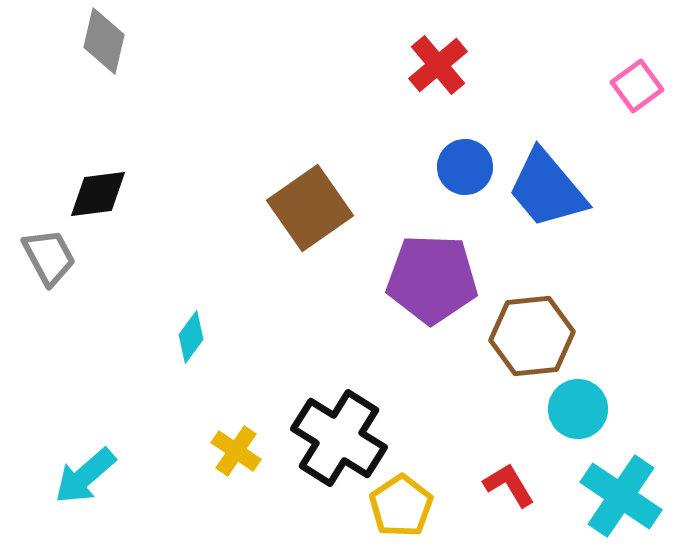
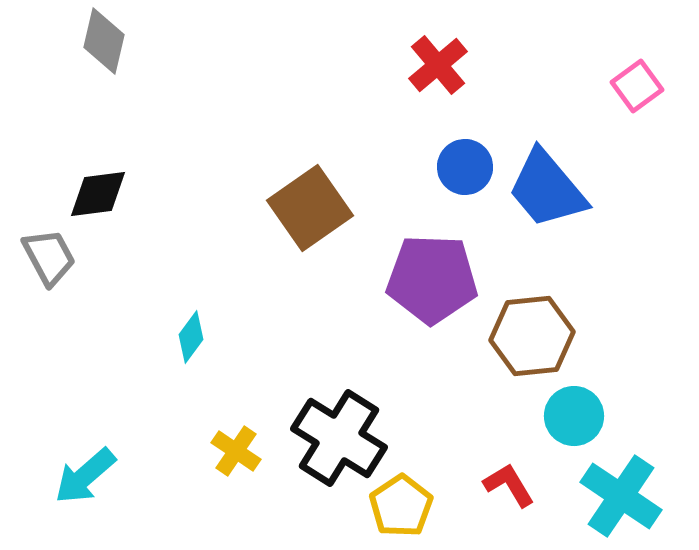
cyan circle: moved 4 px left, 7 px down
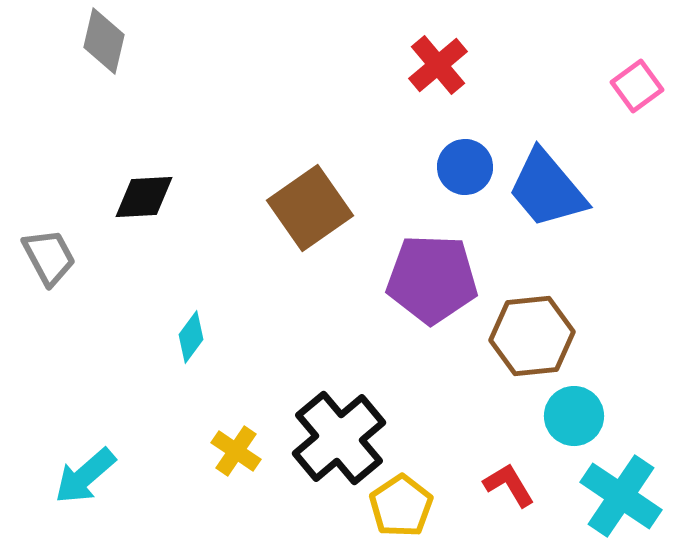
black diamond: moved 46 px right, 3 px down; rotated 4 degrees clockwise
black cross: rotated 18 degrees clockwise
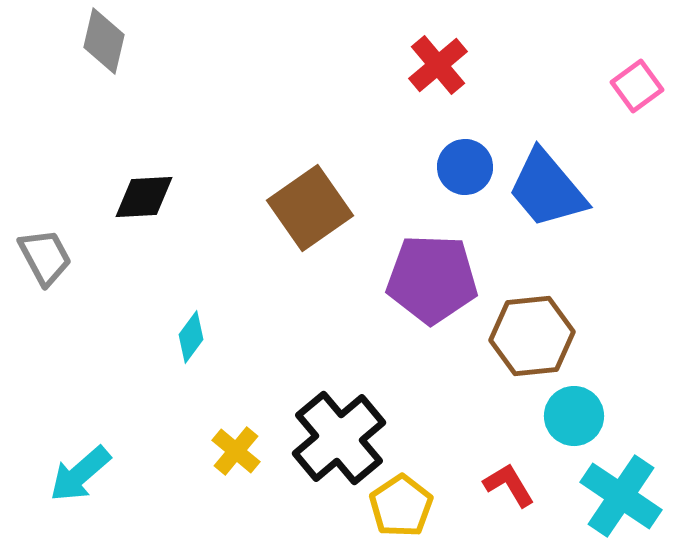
gray trapezoid: moved 4 px left
yellow cross: rotated 6 degrees clockwise
cyan arrow: moved 5 px left, 2 px up
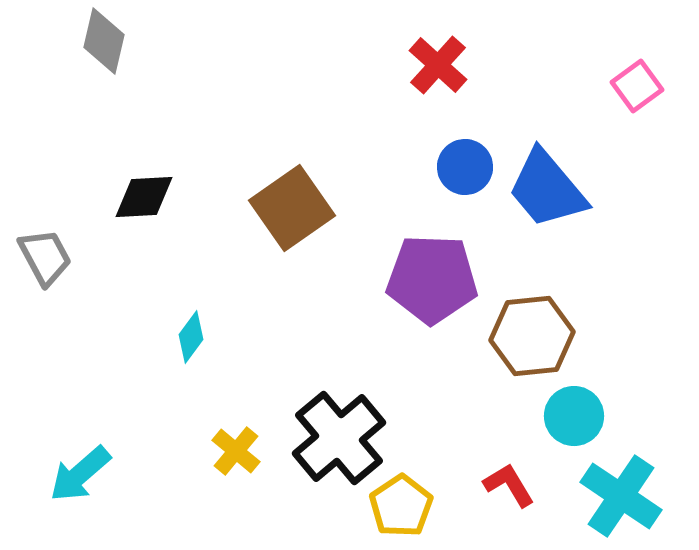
red cross: rotated 8 degrees counterclockwise
brown square: moved 18 px left
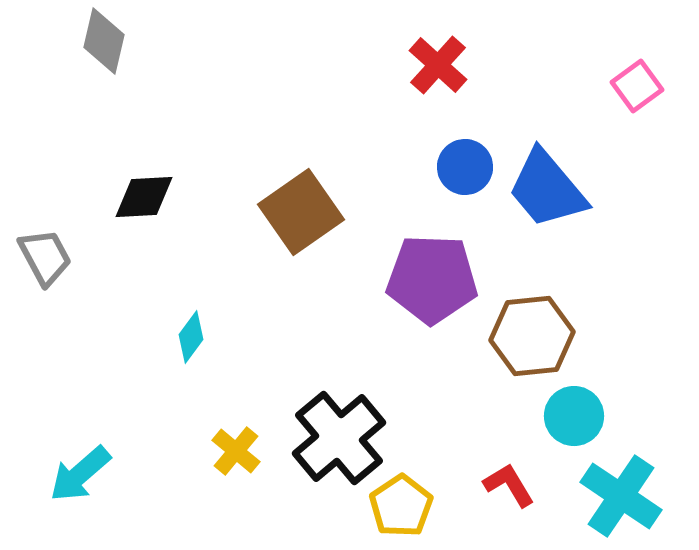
brown square: moved 9 px right, 4 px down
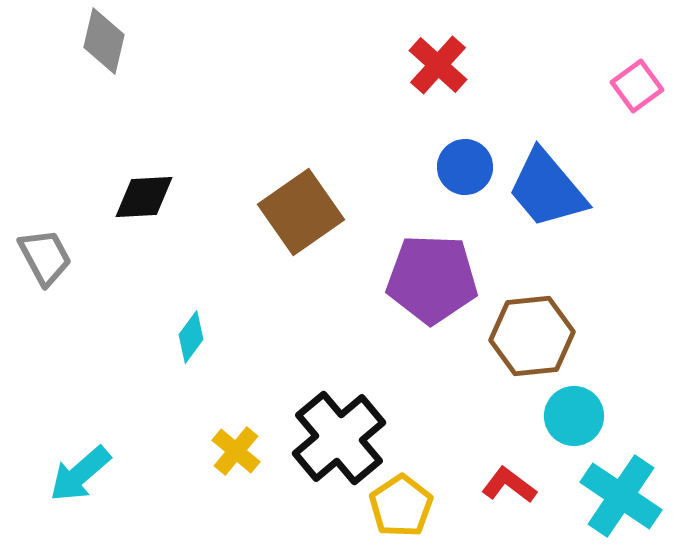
red L-shape: rotated 22 degrees counterclockwise
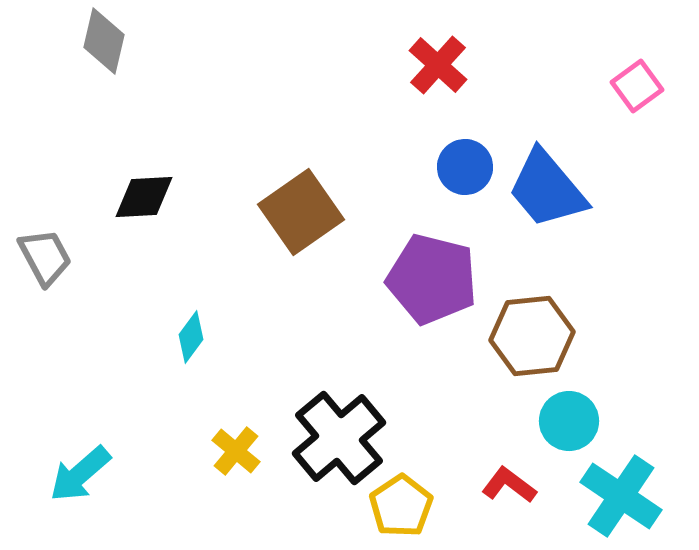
purple pentagon: rotated 12 degrees clockwise
cyan circle: moved 5 px left, 5 px down
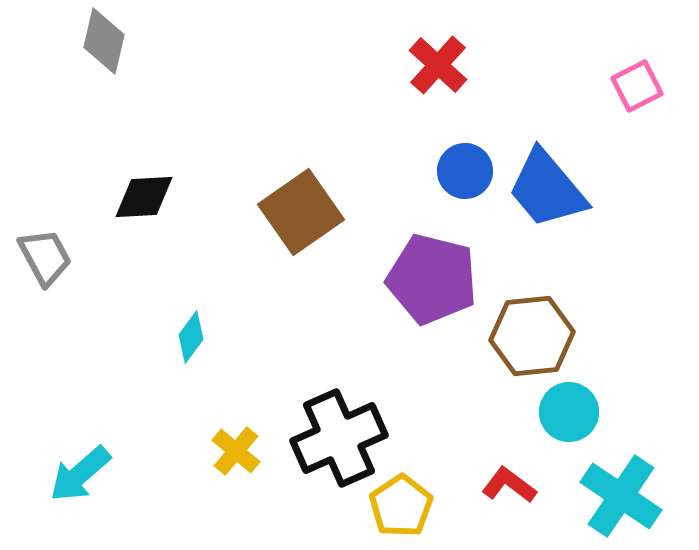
pink square: rotated 9 degrees clockwise
blue circle: moved 4 px down
cyan circle: moved 9 px up
black cross: rotated 16 degrees clockwise
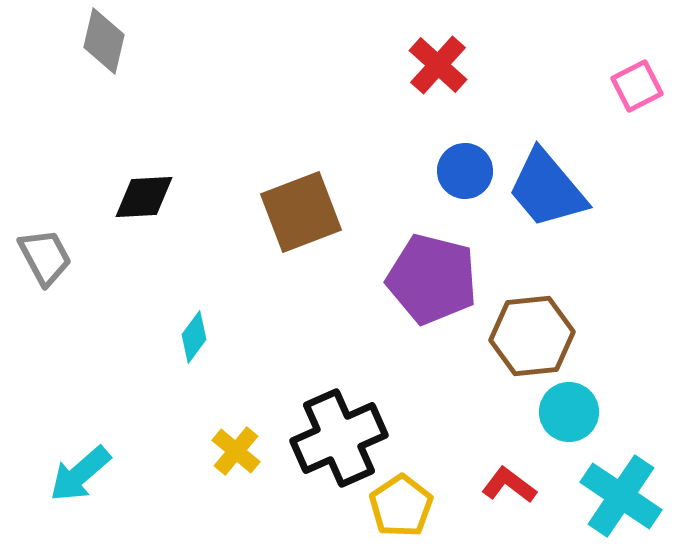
brown square: rotated 14 degrees clockwise
cyan diamond: moved 3 px right
